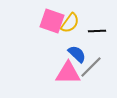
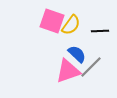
yellow semicircle: moved 1 px right, 2 px down
black line: moved 3 px right
pink triangle: moved 2 px up; rotated 20 degrees counterclockwise
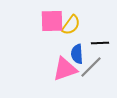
pink square: rotated 20 degrees counterclockwise
black line: moved 12 px down
blue semicircle: rotated 138 degrees counterclockwise
pink triangle: moved 3 px left, 2 px up
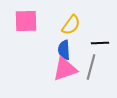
pink square: moved 26 px left
blue semicircle: moved 13 px left, 4 px up
gray line: rotated 30 degrees counterclockwise
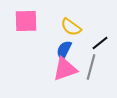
yellow semicircle: moved 2 px down; rotated 90 degrees clockwise
black line: rotated 36 degrees counterclockwise
blue semicircle: rotated 30 degrees clockwise
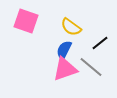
pink square: rotated 20 degrees clockwise
gray line: rotated 65 degrees counterclockwise
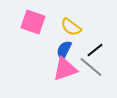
pink square: moved 7 px right, 1 px down
black line: moved 5 px left, 7 px down
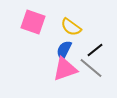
gray line: moved 1 px down
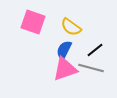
gray line: rotated 25 degrees counterclockwise
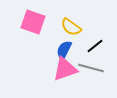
black line: moved 4 px up
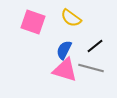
yellow semicircle: moved 9 px up
pink triangle: moved 1 px down; rotated 36 degrees clockwise
